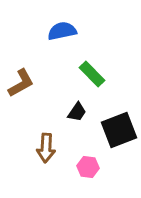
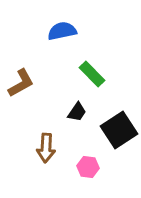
black square: rotated 12 degrees counterclockwise
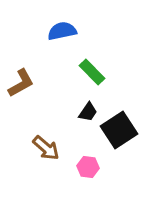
green rectangle: moved 2 px up
black trapezoid: moved 11 px right
brown arrow: rotated 52 degrees counterclockwise
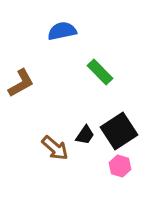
green rectangle: moved 8 px right
black trapezoid: moved 3 px left, 23 px down
black square: moved 1 px down
brown arrow: moved 9 px right
pink hexagon: moved 32 px right, 1 px up; rotated 10 degrees clockwise
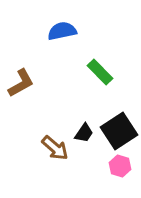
black trapezoid: moved 1 px left, 2 px up
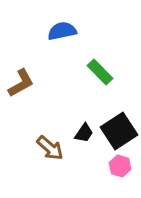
brown arrow: moved 5 px left
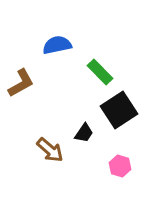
blue semicircle: moved 5 px left, 14 px down
black square: moved 21 px up
brown arrow: moved 2 px down
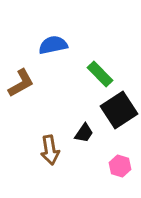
blue semicircle: moved 4 px left
green rectangle: moved 2 px down
brown arrow: rotated 40 degrees clockwise
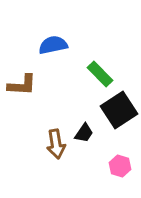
brown L-shape: moved 1 px right, 2 px down; rotated 32 degrees clockwise
brown arrow: moved 6 px right, 6 px up
